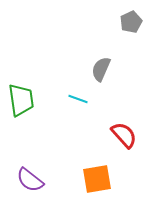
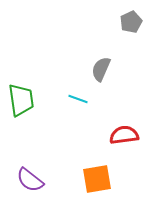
red semicircle: rotated 56 degrees counterclockwise
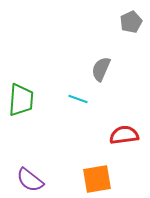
green trapezoid: rotated 12 degrees clockwise
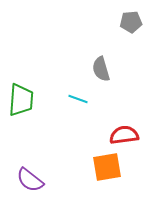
gray pentagon: rotated 20 degrees clockwise
gray semicircle: rotated 40 degrees counterclockwise
orange square: moved 10 px right, 12 px up
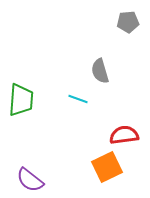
gray pentagon: moved 3 px left
gray semicircle: moved 1 px left, 2 px down
orange square: rotated 16 degrees counterclockwise
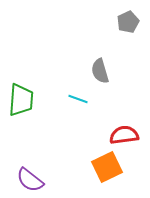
gray pentagon: rotated 20 degrees counterclockwise
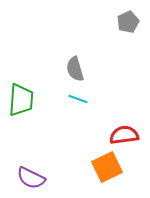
gray semicircle: moved 25 px left, 2 px up
purple semicircle: moved 1 px right, 2 px up; rotated 12 degrees counterclockwise
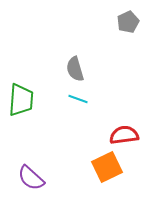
purple semicircle: rotated 16 degrees clockwise
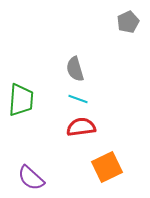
red semicircle: moved 43 px left, 8 px up
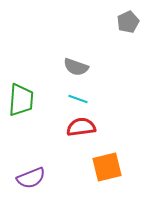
gray semicircle: moved 1 px right, 2 px up; rotated 55 degrees counterclockwise
orange square: rotated 12 degrees clockwise
purple semicircle: rotated 64 degrees counterclockwise
